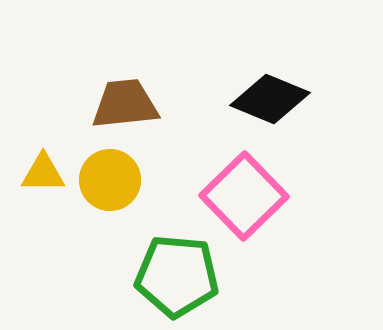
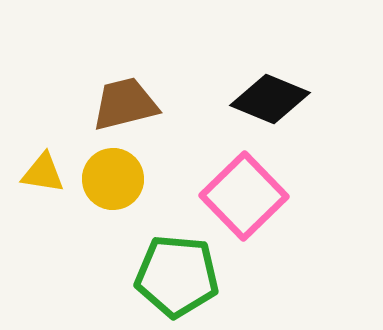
brown trapezoid: rotated 8 degrees counterclockwise
yellow triangle: rotated 9 degrees clockwise
yellow circle: moved 3 px right, 1 px up
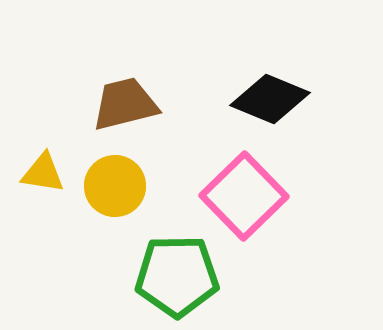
yellow circle: moved 2 px right, 7 px down
green pentagon: rotated 6 degrees counterclockwise
